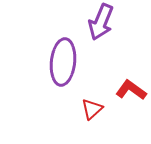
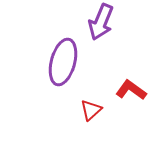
purple ellipse: rotated 9 degrees clockwise
red triangle: moved 1 px left, 1 px down
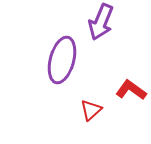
purple ellipse: moved 1 px left, 2 px up
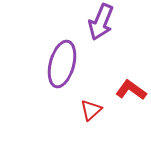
purple ellipse: moved 4 px down
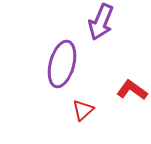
red L-shape: moved 1 px right
red triangle: moved 8 px left
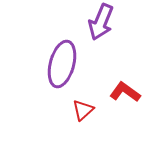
red L-shape: moved 7 px left, 2 px down
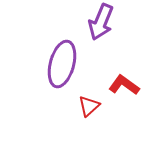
red L-shape: moved 1 px left, 7 px up
red triangle: moved 6 px right, 4 px up
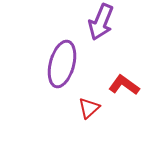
red triangle: moved 2 px down
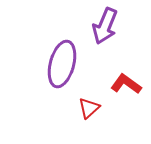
purple arrow: moved 4 px right, 4 px down
red L-shape: moved 2 px right, 1 px up
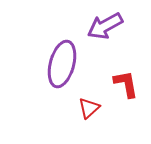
purple arrow: rotated 39 degrees clockwise
red L-shape: rotated 44 degrees clockwise
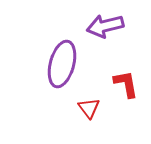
purple arrow: rotated 15 degrees clockwise
red triangle: rotated 25 degrees counterclockwise
